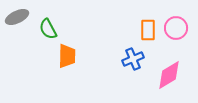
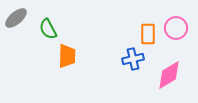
gray ellipse: moved 1 px left, 1 px down; rotated 15 degrees counterclockwise
orange rectangle: moved 4 px down
blue cross: rotated 10 degrees clockwise
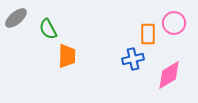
pink circle: moved 2 px left, 5 px up
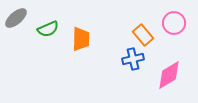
green semicircle: rotated 85 degrees counterclockwise
orange rectangle: moved 5 px left, 1 px down; rotated 40 degrees counterclockwise
orange trapezoid: moved 14 px right, 17 px up
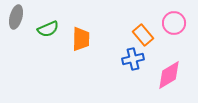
gray ellipse: moved 1 px up; rotated 35 degrees counterclockwise
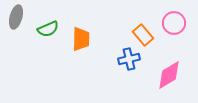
blue cross: moved 4 px left
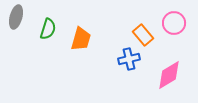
green semicircle: rotated 50 degrees counterclockwise
orange trapezoid: rotated 15 degrees clockwise
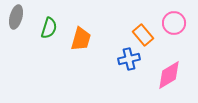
green semicircle: moved 1 px right, 1 px up
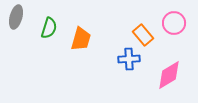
blue cross: rotated 10 degrees clockwise
